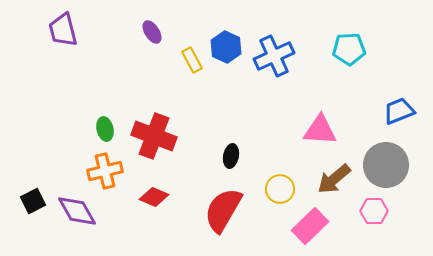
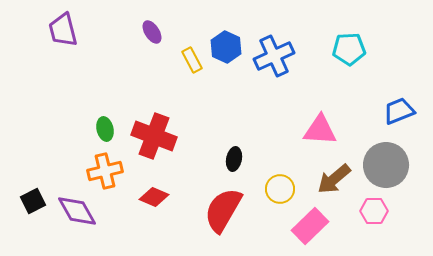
black ellipse: moved 3 px right, 3 px down
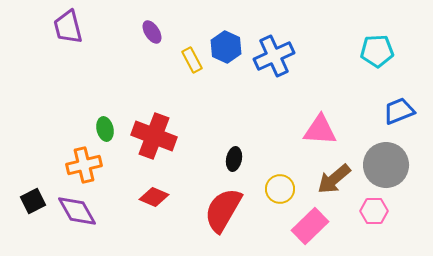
purple trapezoid: moved 5 px right, 3 px up
cyan pentagon: moved 28 px right, 2 px down
orange cross: moved 21 px left, 6 px up
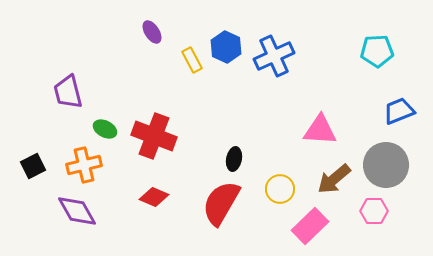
purple trapezoid: moved 65 px down
green ellipse: rotated 50 degrees counterclockwise
black square: moved 35 px up
red semicircle: moved 2 px left, 7 px up
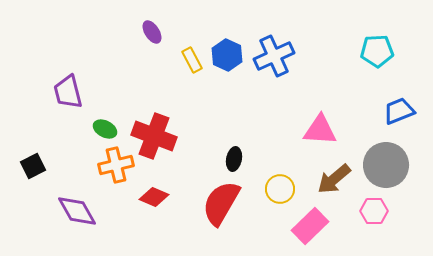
blue hexagon: moved 1 px right, 8 px down
orange cross: moved 32 px right
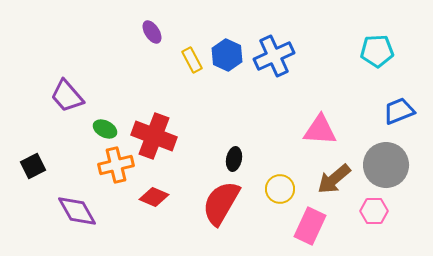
purple trapezoid: moved 1 px left, 4 px down; rotated 27 degrees counterclockwise
pink rectangle: rotated 21 degrees counterclockwise
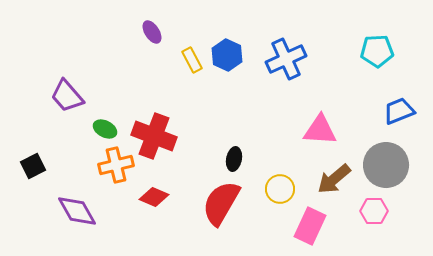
blue cross: moved 12 px right, 3 px down
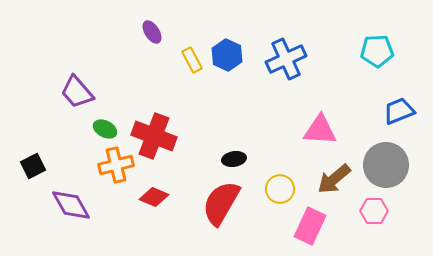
purple trapezoid: moved 10 px right, 4 px up
black ellipse: rotated 70 degrees clockwise
purple diamond: moved 6 px left, 6 px up
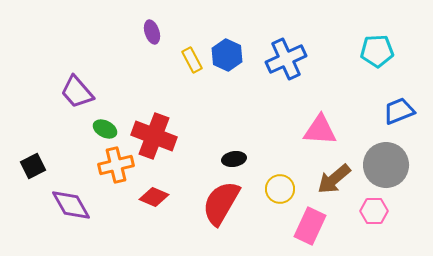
purple ellipse: rotated 15 degrees clockwise
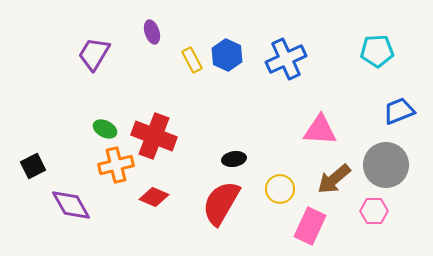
purple trapezoid: moved 17 px right, 38 px up; rotated 72 degrees clockwise
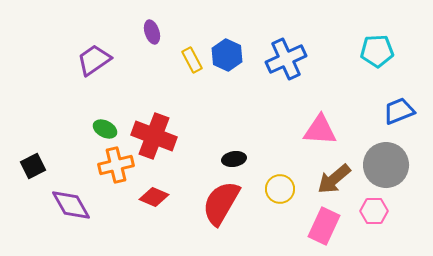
purple trapezoid: moved 6 px down; rotated 24 degrees clockwise
pink rectangle: moved 14 px right
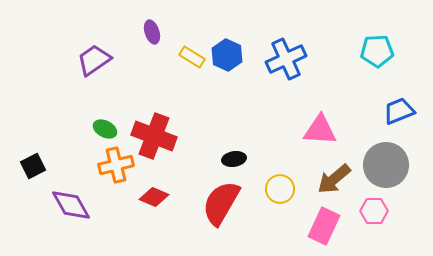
yellow rectangle: moved 3 px up; rotated 30 degrees counterclockwise
